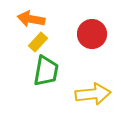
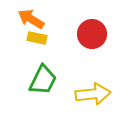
orange arrow: rotated 20 degrees clockwise
yellow rectangle: moved 1 px left, 4 px up; rotated 60 degrees clockwise
green trapezoid: moved 3 px left, 9 px down; rotated 16 degrees clockwise
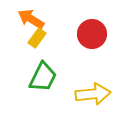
yellow rectangle: rotated 66 degrees counterclockwise
green trapezoid: moved 3 px up
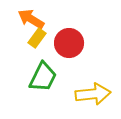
red circle: moved 23 px left, 9 px down
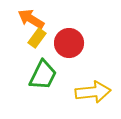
green trapezoid: moved 2 px up
yellow arrow: moved 2 px up
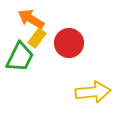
green trapezoid: moved 23 px left, 18 px up
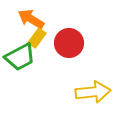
green trapezoid: rotated 36 degrees clockwise
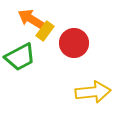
yellow rectangle: moved 8 px right, 7 px up
red circle: moved 5 px right
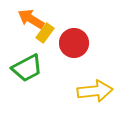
yellow rectangle: moved 2 px down
green trapezoid: moved 7 px right, 11 px down
yellow arrow: moved 2 px right, 1 px up
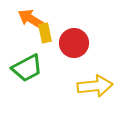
yellow rectangle: rotated 48 degrees counterclockwise
yellow arrow: moved 5 px up
